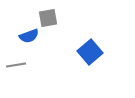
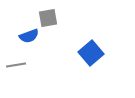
blue square: moved 1 px right, 1 px down
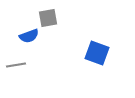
blue square: moved 6 px right; rotated 30 degrees counterclockwise
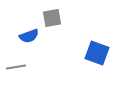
gray square: moved 4 px right
gray line: moved 2 px down
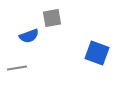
gray line: moved 1 px right, 1 px down
